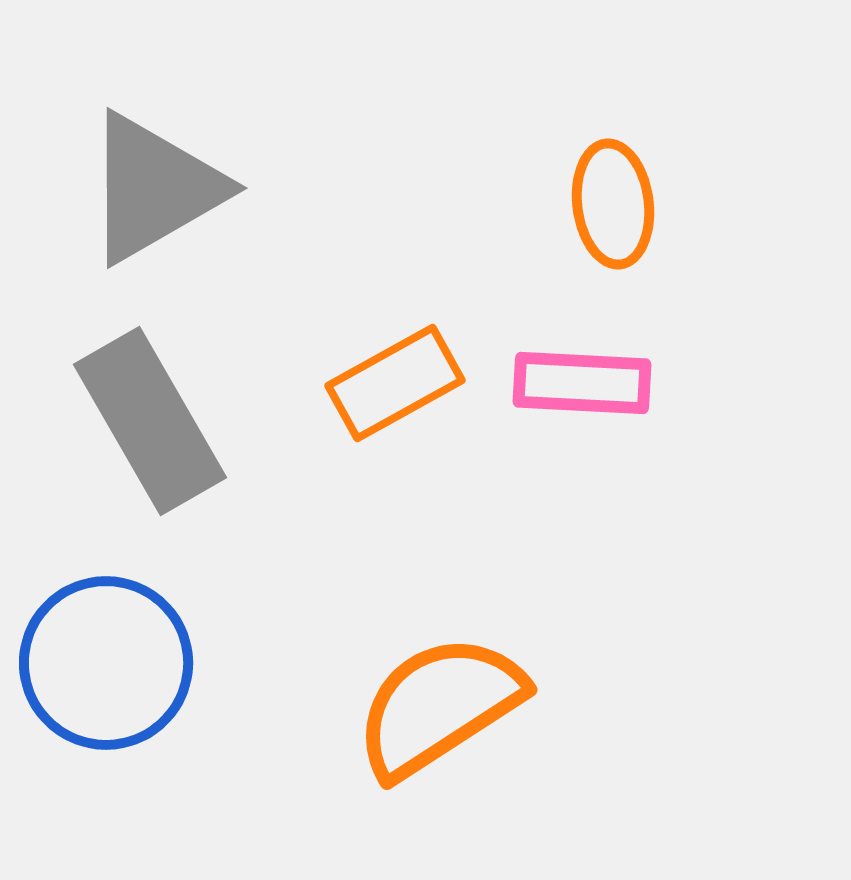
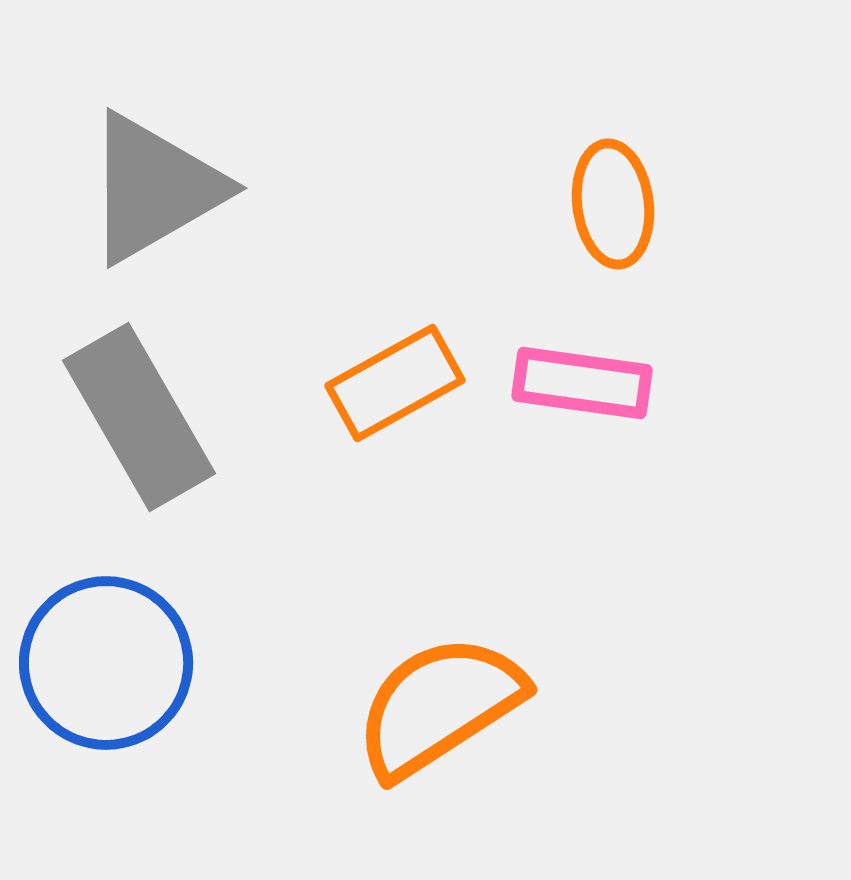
pink rectangle: rotated 5 degrees clockwise
gray rectangle: moved 11 px left, 4 px up
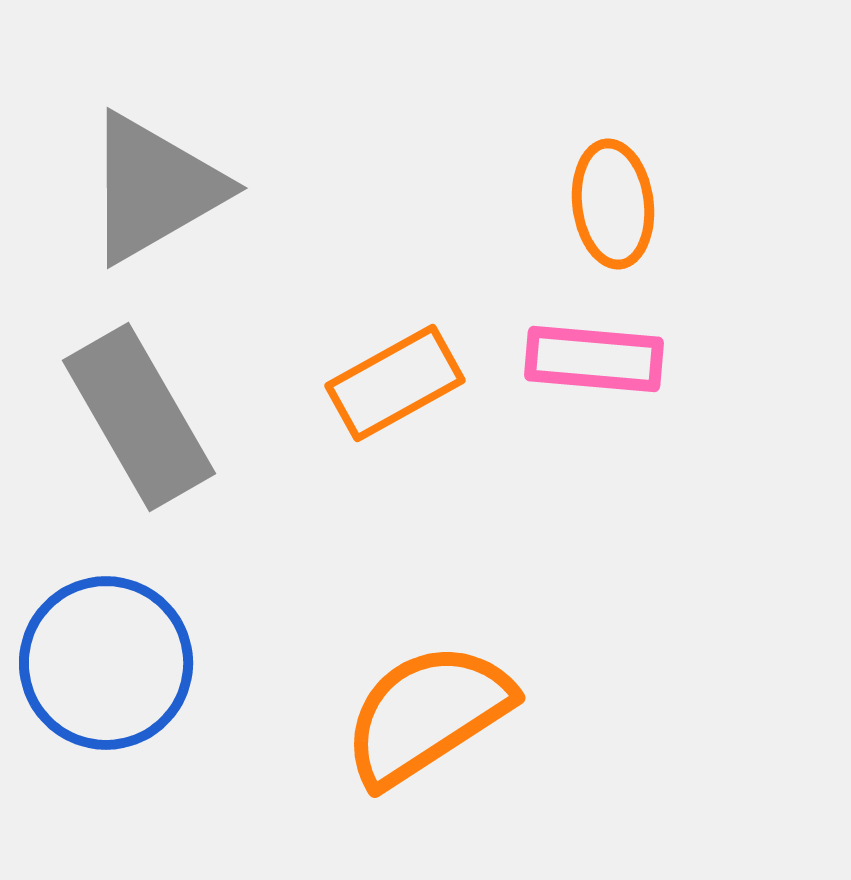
pink rectangle: moved 12 px right, 24 px up; rotated 3 degrees counterclockwise
orange semicircle: moved 12 px left, 8 px down
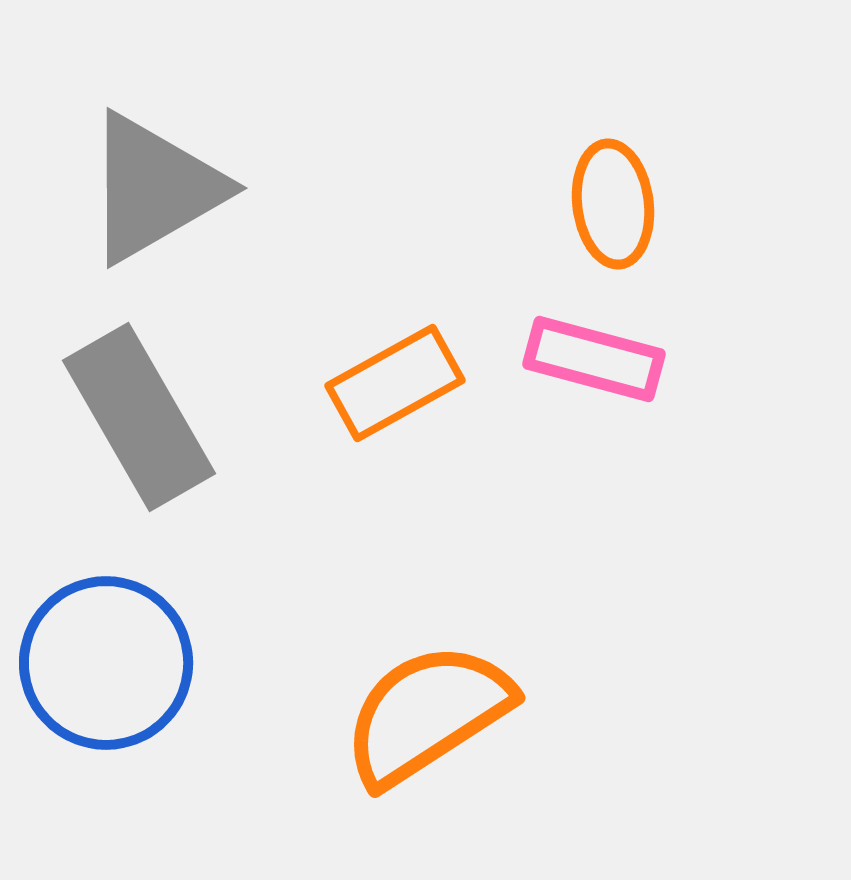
pink rectangle: rotated 10 degrees clockwise
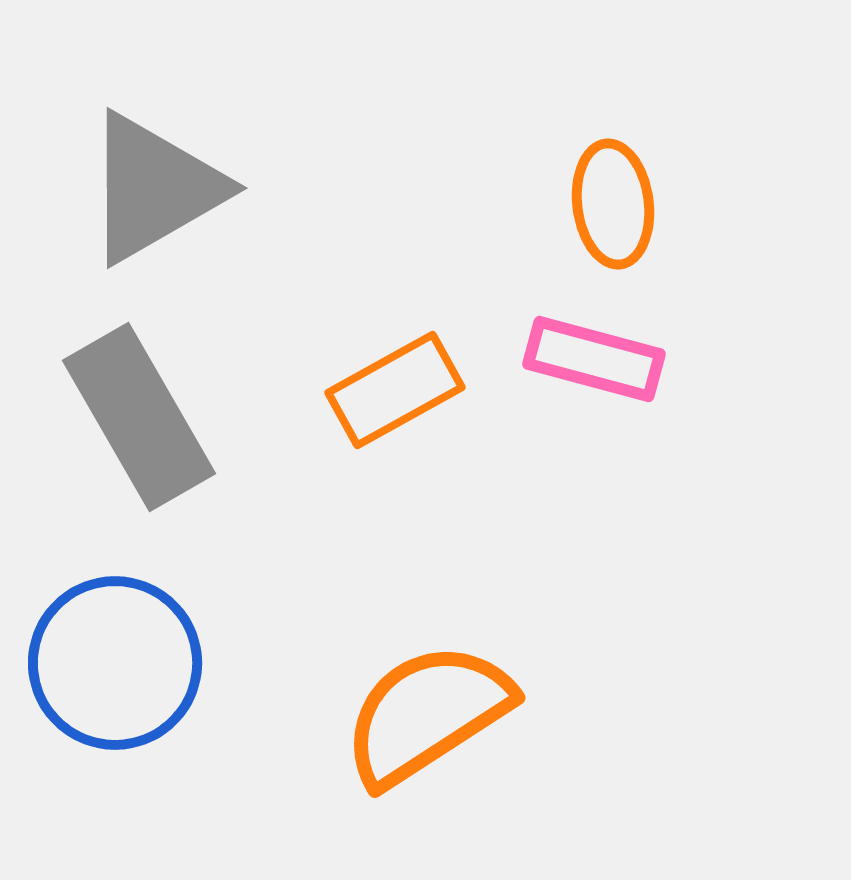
orange rectangle: moved 7 px down
blue circle: moved 9 px right
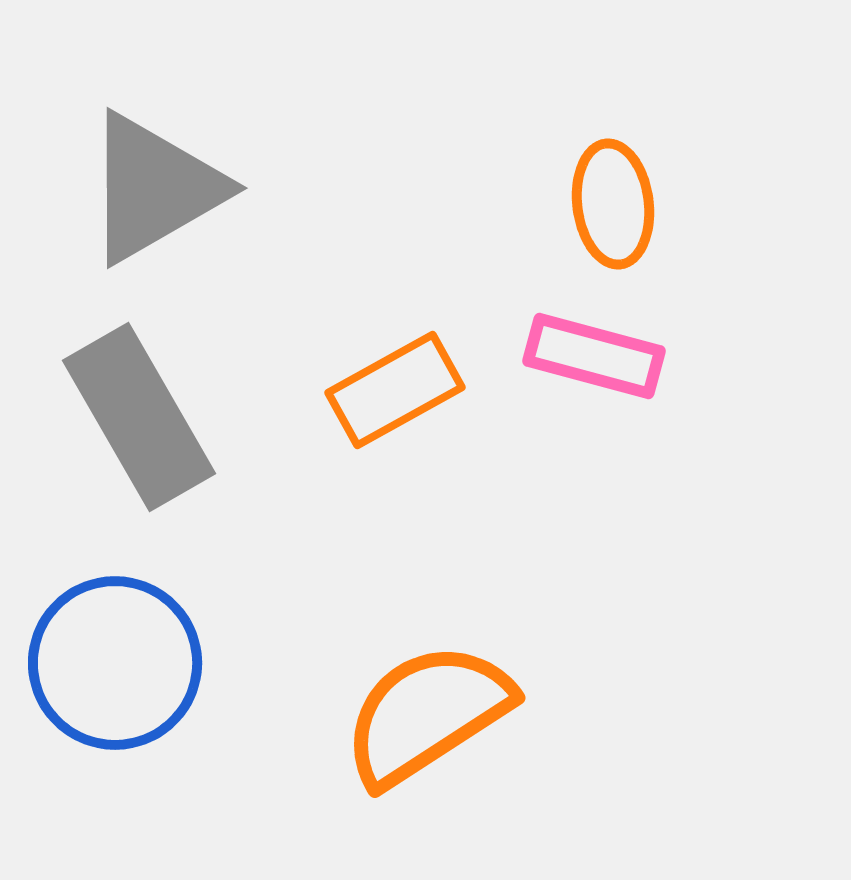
pink rectangle: moved 3 px up
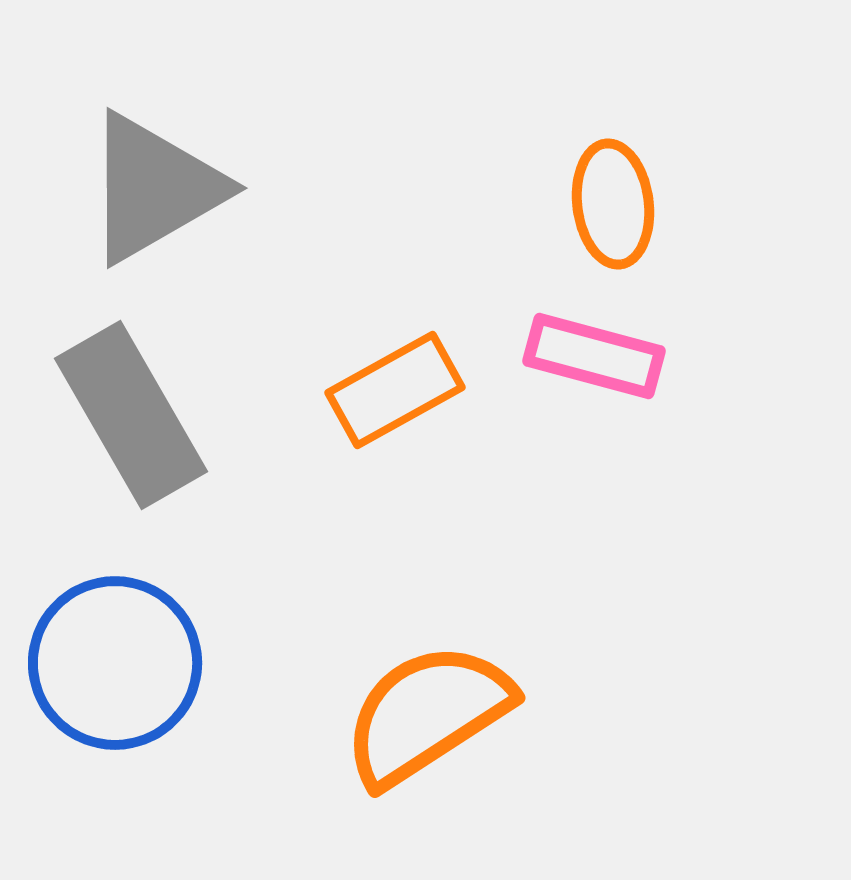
gray rectangle: moved 8 px left, 2 px up
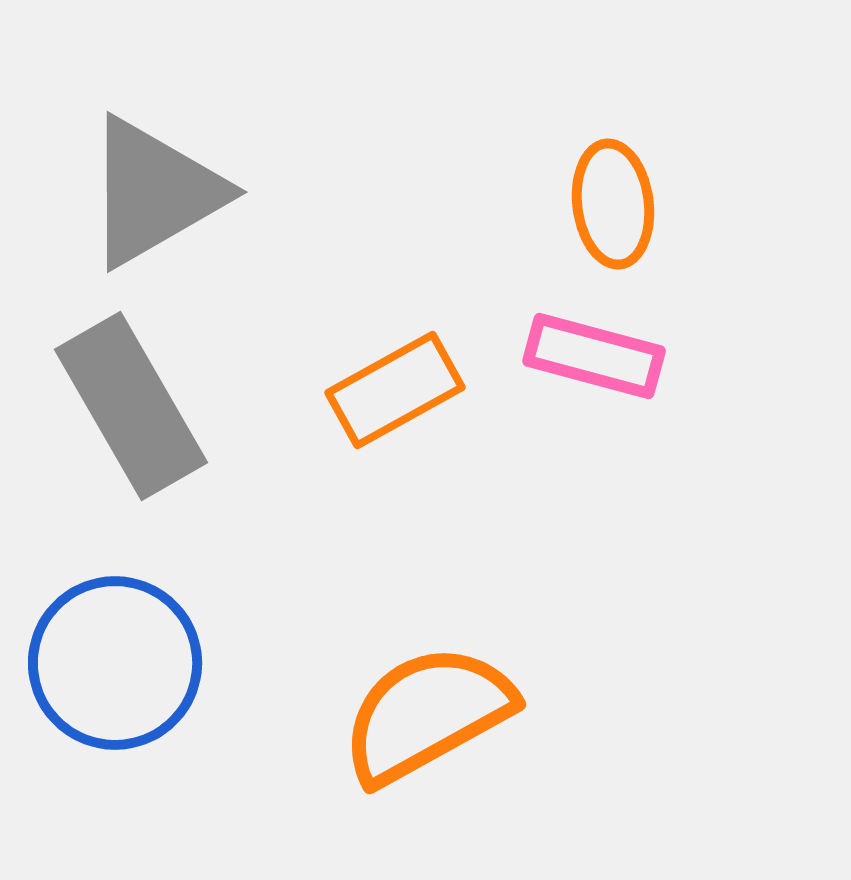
gray triangle: moved 4 px down
gray rectangle: moved 9 px up
orange semicircle: rotated 4 degrees clockwise
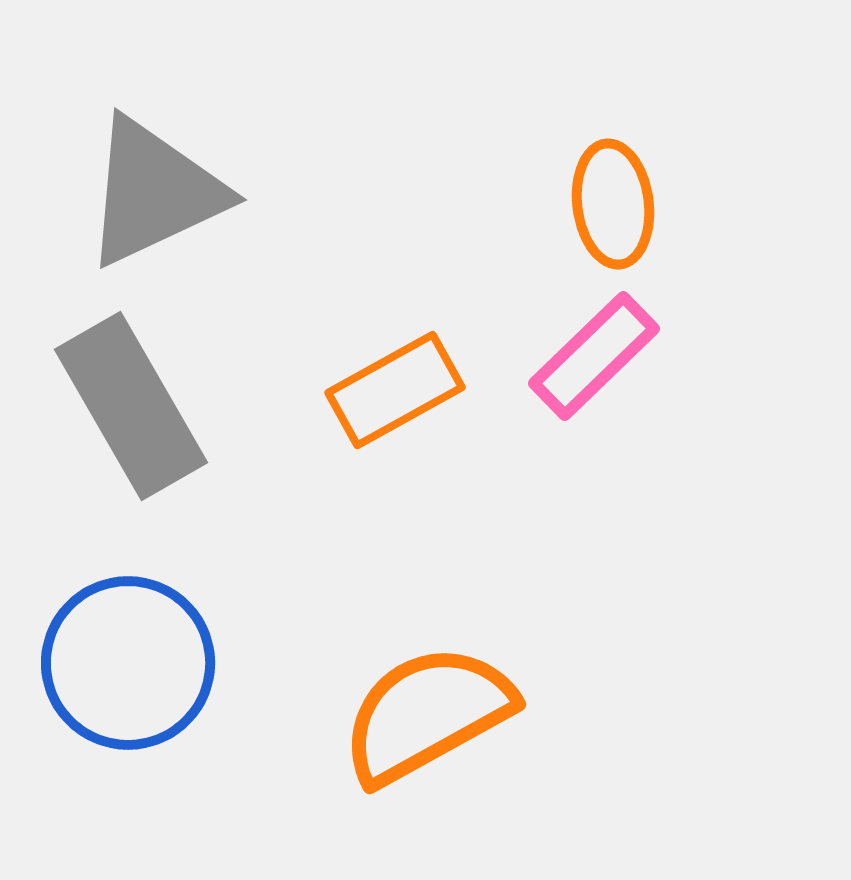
gray triangle: rotated 5 degrees clockwise
pink rectangle: rotated 59 degrees counterclockwise
blue circle: moved 13 px right
